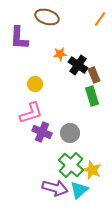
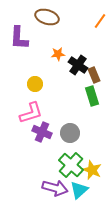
orange line: moved 2 px down
orange star: moved 2 px left
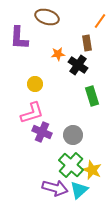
brown rectangle: moved 7 px left, 32 px up; rotated 14 degrees clockwise
pink L-shape: moved 1 px right
gray circle: moved 3 px right, 2 px down
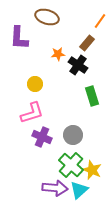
brown rectangle: rotated 49 degrees clockwise
purple cross: moved 5 px down
purple arrow: rotated 10 degrees counterclockwise
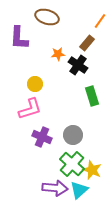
pink L-shape: moved 2 px left, 4 px up
green cross: moved 1 px right, 1 px up
